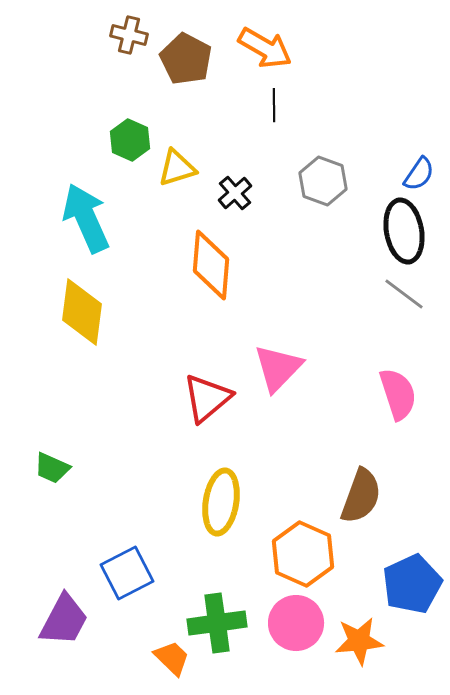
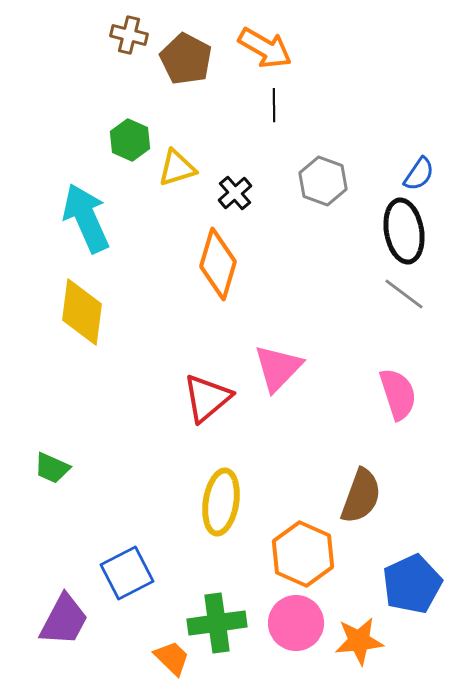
orange diamond: moved 7 px right, 1 px up; rotated 12 degrees clockwise
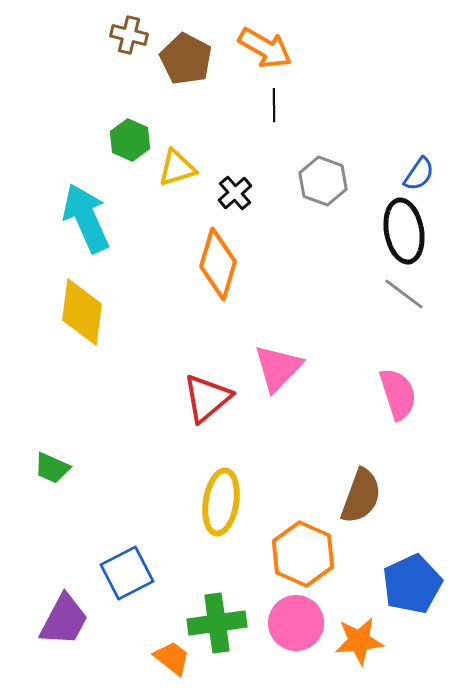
orange trapezoid: rotated 6 degrees counterclockwise
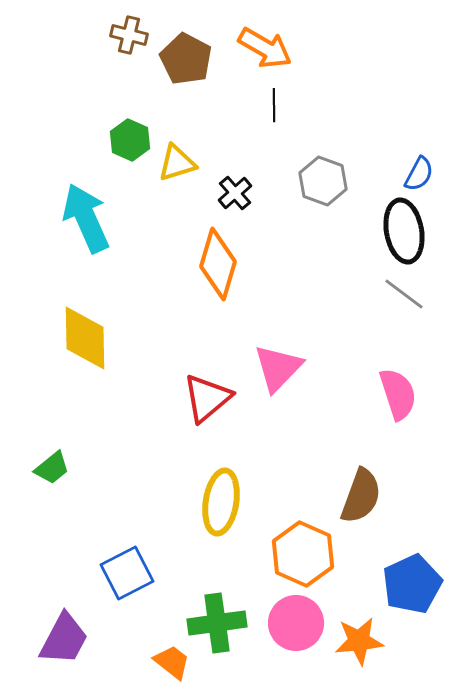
yellow triangle: moved 5 px up
blue semicircle: rotated 6 degrees counterclockwise
yellow diamond: moved 3 px right, 26 px down; rotated 8 degrees counterclockwise
green trapezoid: rotated 63 degrees counterclockwise
purple trapezoid: moved 19 px down
orange trapezoid: moved 4 px down
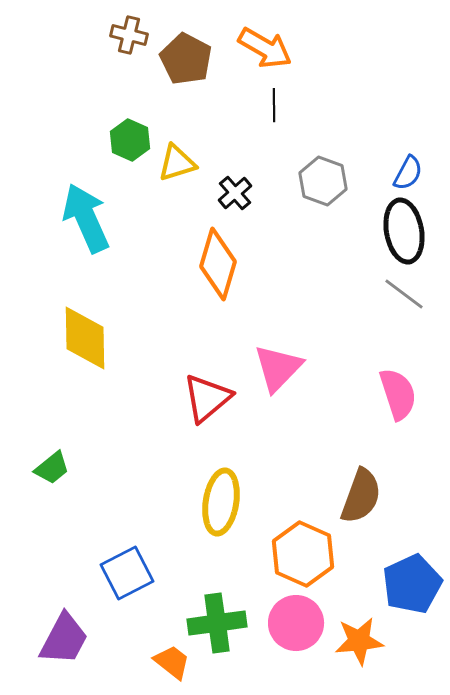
blue semicircle: moved 11 px left, 1 px up
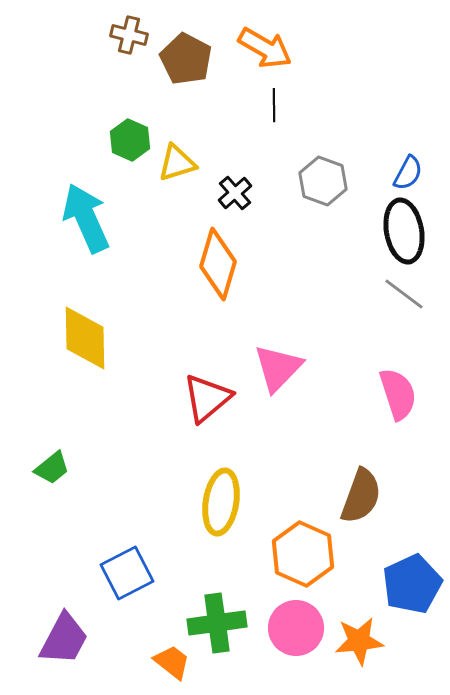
pink circle: moved 5 px down
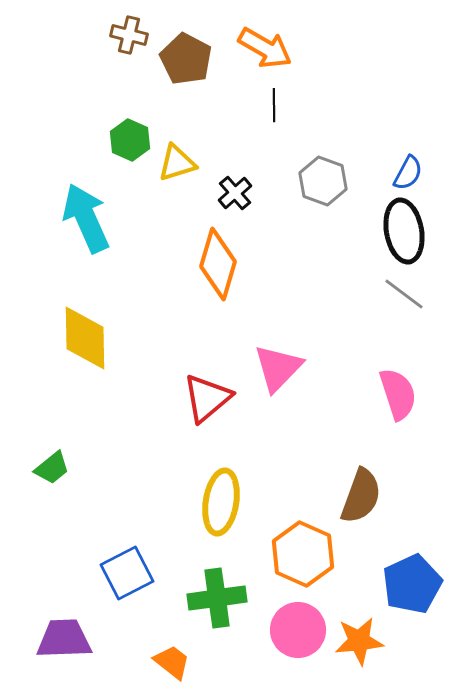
green cross: moved 25 px up
pink circle: moved 2 px right, 2 px down
purple trapezoid: rotated 120 degrees counterclockwise
